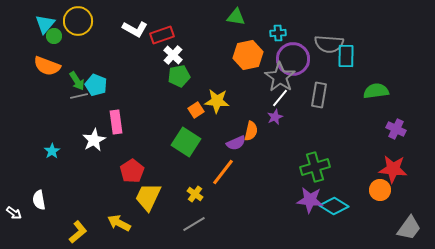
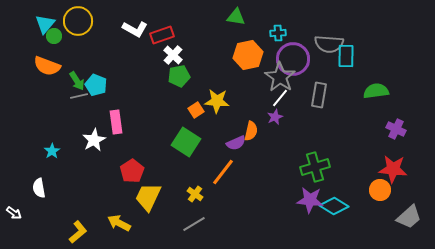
white semicircle at (39, 200): moved 12 px up
gray trapezoid at (409, 228): moved 11 px up; rotated 12 degrees clockwise
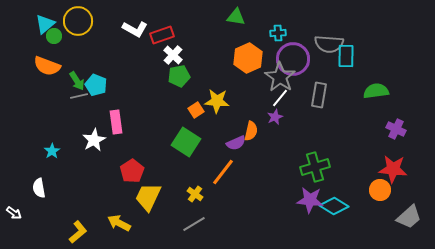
cyan triangle at (45, 24): rotated 10 degrees clockwise
orange hexagon at (248, 55): moved 3 px down; rotated 12 degrees counterclockwise
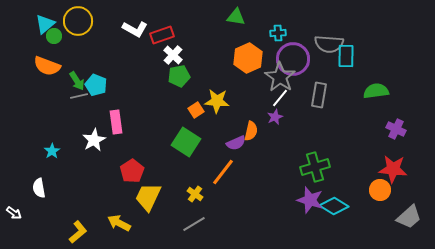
purple star at (310, 200): rotated 12 degrees clockwise
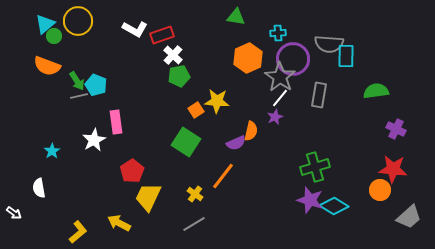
orange line at (223, 172): moved 4 px down
